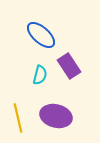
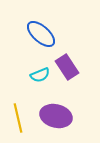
blue ellipse: moved 1 px up
purple rectangle: moved 2 px left, 1 px down
cyan semicircle: rotated 54 degrees clockwise
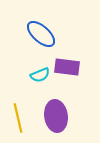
purple rectangle: rotated 50 degrees counterclockwise
purple ellipse: rotated 68 degrees clockwise
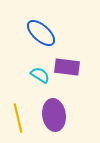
blue ellipse: moved 1 px up
cyan semicircle: rotated 126 degrees counterclockwise
purple ellipse: moved 2 px left, 1 px up
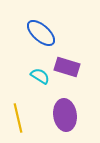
purple rectangle: rotated 10 degrees clockwise
cyan semicircle: moved 1 px down
purple ellipse: moved 11 px right
